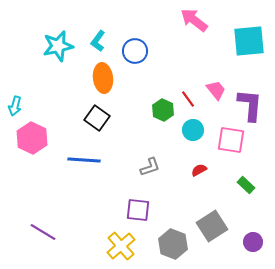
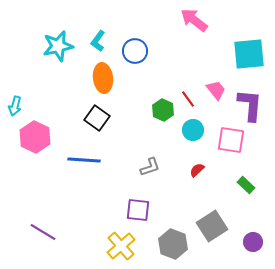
cyan square: moved 13 px down
pink hexagon: moved 3 px right, 1 px up
red semicircle: moved 2 px left; rotated 14 degrees counterclockwise
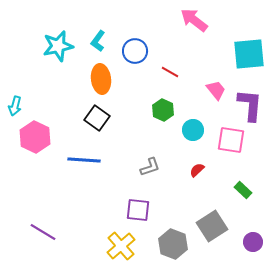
orange ellipse: moved 2 px left, 1 px down
red line: moved 18 px left, 27 px up; rotated 24 degrees counterclockwise
green rectangle: moved 3 px left, 5 px down
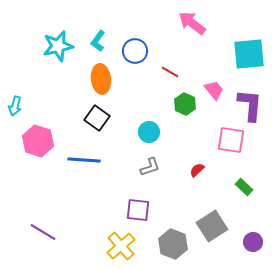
pink arrow: moved 2 px left, 3 px down
pink trapezoid: moved 2 px left
green hexagon: moved 22 px right, 6 px up
cyan circle: moved 44 px left, 2 px down
pink hexagon: moved 3 px right, 4 px down; rotated 8 degrees counterclockwise
green rectangle: moved 1 px right, 3 px up
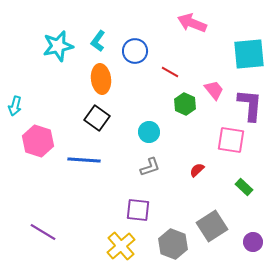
pink arrow: rotated 16 degrees counterclockwise
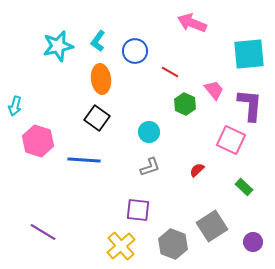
pink square: rotated 16 degrees clockwise
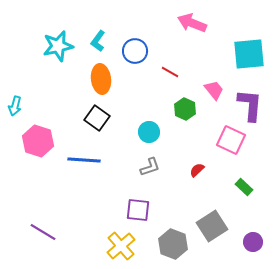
green hexagon: moved 5 px down
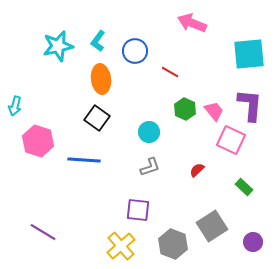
pink trapezoid: moved 21 px down
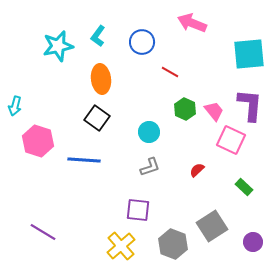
cyan L-shape: moved 5 px up
blue circle: moved 7 px right, 9 px up
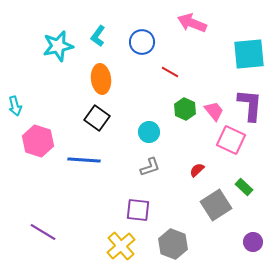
cyan arrow: rotated 30 degrees counterclockwise
gray square: moved 4 px right, 21 px up
